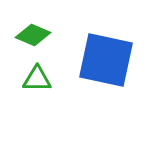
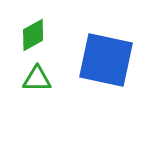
green diamond: rotated 52 degrees counterclockwise
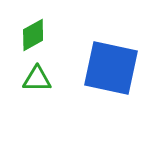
blue square: moved 5 px right, 8 px down
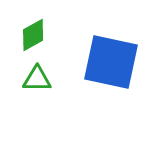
blue square: moved 6 px up
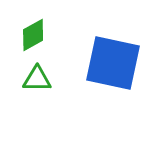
blue square: moved 2 px right, 1 px down
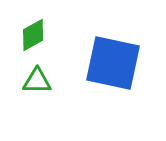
green triangle: moved 2 px down
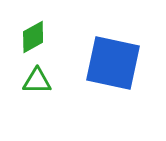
green diamond: moved 2 px down
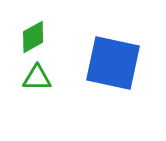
green triangle: moved 3 px up
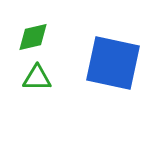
green diamond: rotated 16 degrees clockwise
